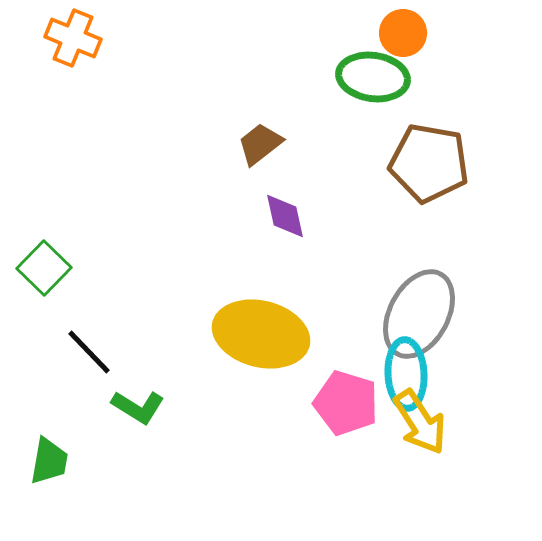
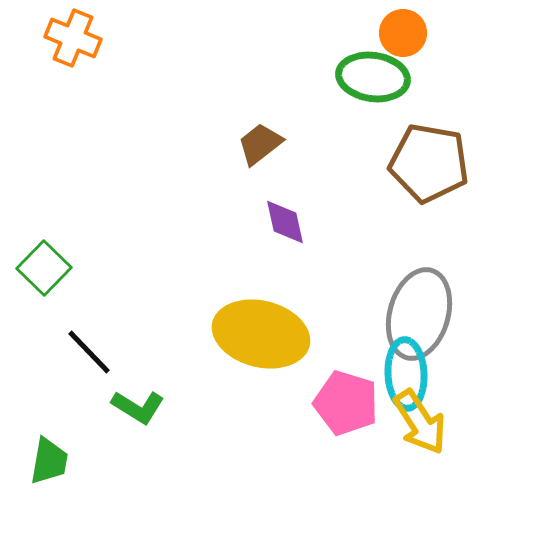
purple diamond: moved 6 px down
gray ellipse: rotated 12 degrees counterclockwise
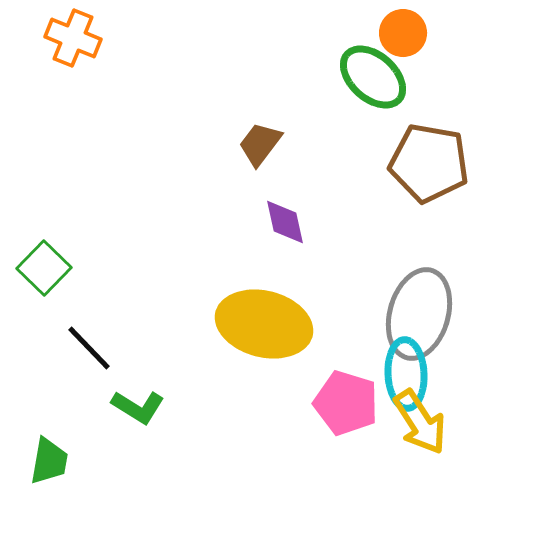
green ellipse: rotated 34 degrees clockwise
brown trapezoid: rotated 15 degrees counterclockwise
yellow ellipse: moved 3 px right, 10 px up
black line: moved 4 px up
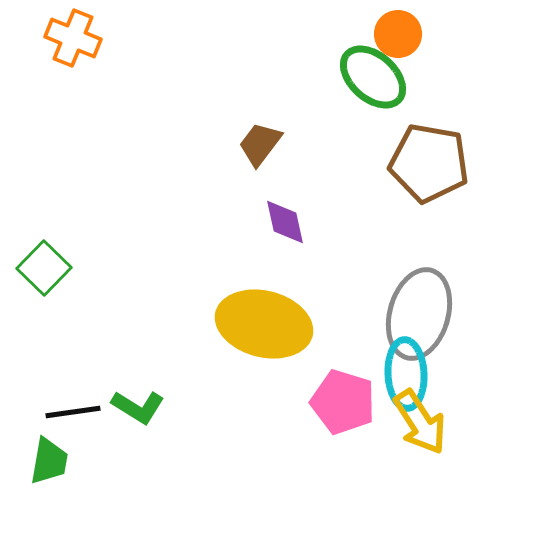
orange circle: moved 5 px left, 1 px down
black line: moved 16 px left, 64 px down; rotated 54 degrees counterclockwise
pink pentagon: moved 3 px left, 1 px up
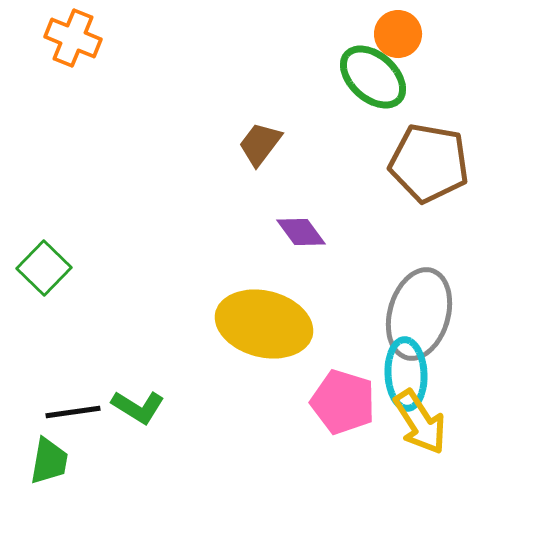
purple diamond: moved 16 px right, 10 px down; rotated 24 degrees counterclockwise
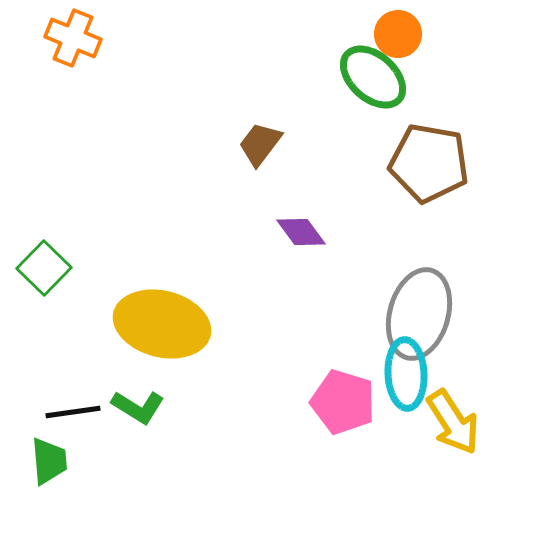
yellow ellipse: moved 102 px left
yellow arrow: moved 33 px right
green trapezoid: rotated 15 degrees counterclockwise
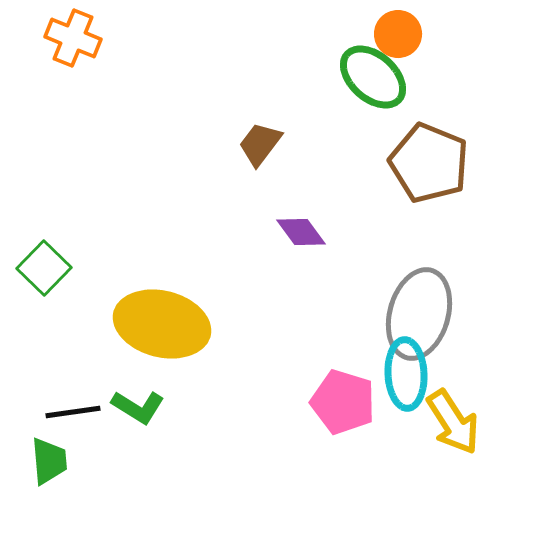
brown pentagon: rotated 12 degrees clockwise
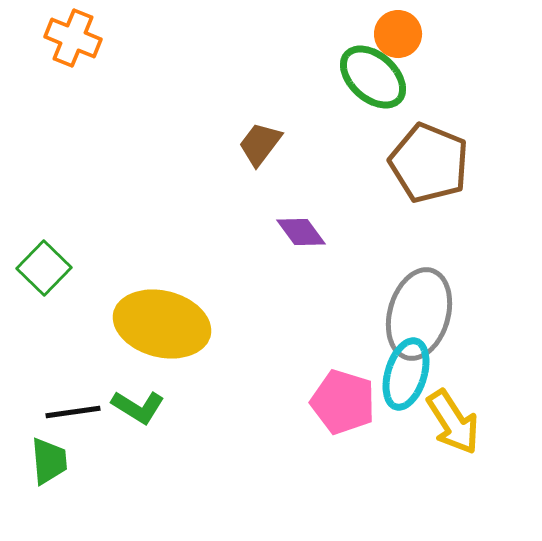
cyan ellipse: rotated 20 degrees clockwise
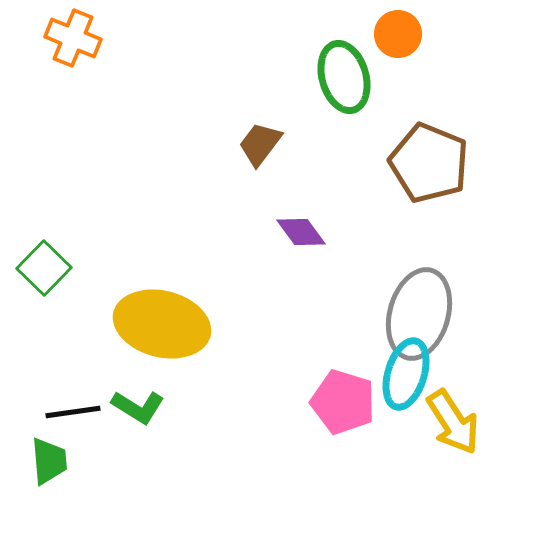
green ellipse: moved 29 px left; rotated 32 degrees clockwise
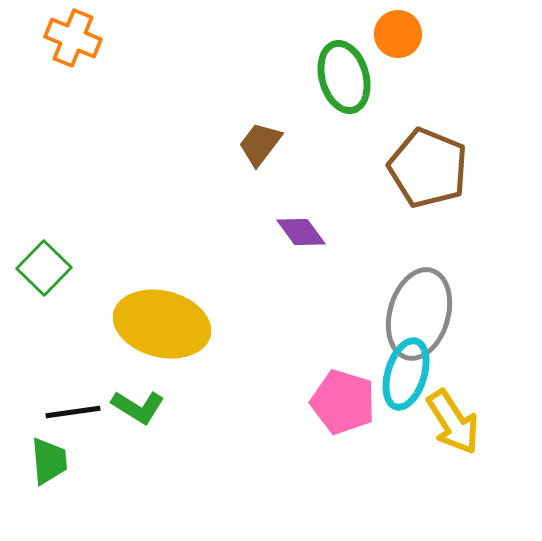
brown pentagon: moved 1 px left, 5 px down
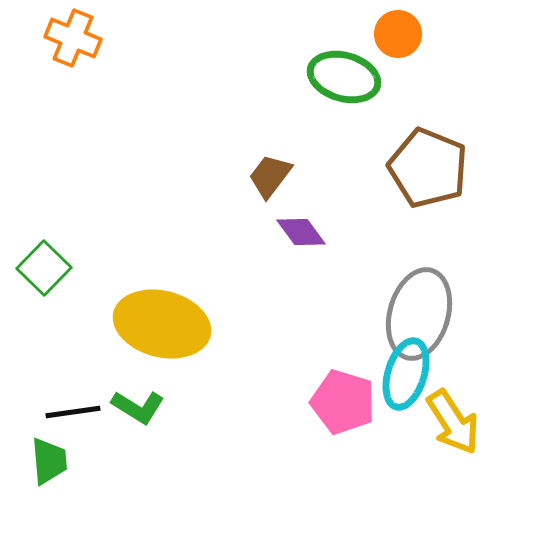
green ellipse: rotated 58 degrees counterclockwise
brown trapezoid: moved 10 px right, 32 px down
